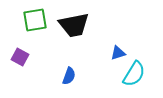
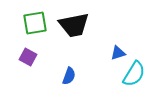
green square: moved 3 px down
purple square: moved 8 px right
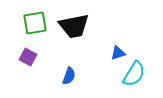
black trapezoid: moved 1 px down
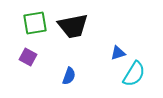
black trapezoid: moved 1 px left
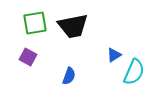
blue triangle: moved 4 px left, 2 px down; rotated 14 degrees counterclockwise
cyan semicircle: moved 2 px up; rotated 8 degrees counterclockwise
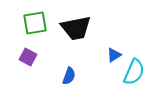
black trapezoid: moved 3 px right, 2 px down
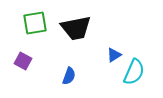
purple square: moved 5 px left, 4 px down
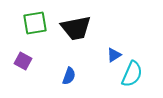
cyan semicircle: moved 2 px left, 2 px down
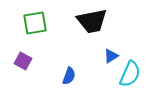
black trapezoid: moved 16 px right, 7 px up
blue triangle: moved 3 px left, 1 px down
cyan semicircle: moved 2 px left
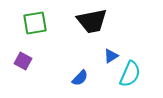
blue semicircle: moved 11 px right, 2 px down; rotated 24 degrees clockwise
